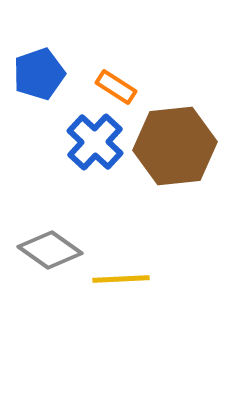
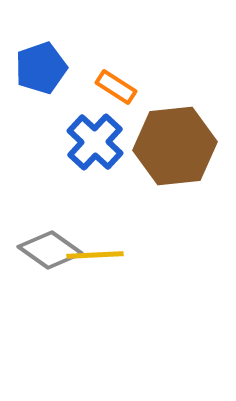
blue pentagon: moved 2 px right, 6 px up
yellow line: moved 26 px left, 24 px up
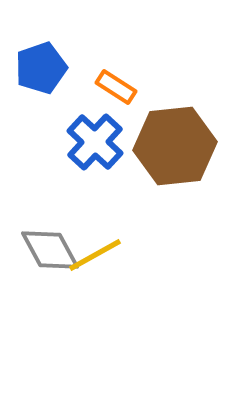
gray diamond: rotated 26 degrees clockwise
yellow line: rotated 26 degrees counterclockwise
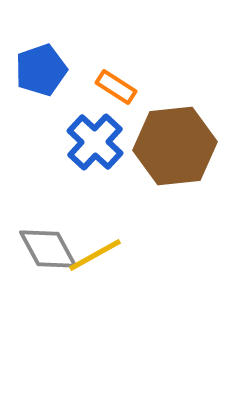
blue pentagon: moved 2 px down
gray diamond: moved 2 px left, 1 px up
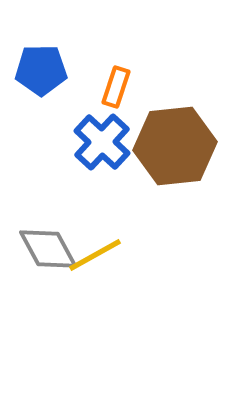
blue pentagon: rotated 18 degrees clockwise
orange rectangle: rotated 75 degrees clockwise
blue cross: moved 7 px right
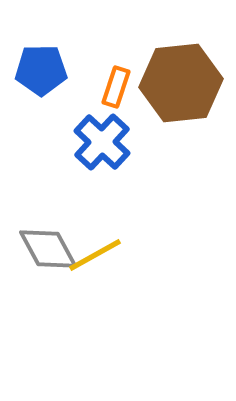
brown hexagon: moved 6 px right, 63 px up
